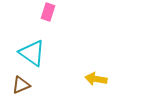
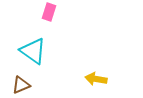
pink rectangle: moved 1 px right
cyan triangle: moved 1 px right, 2 px up
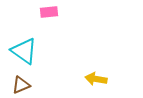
pink rectangle: rotated 66 degrees clockwise
cyan triangle: moved 9 px left
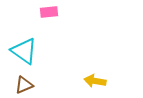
yellow arrow: moved 1 px left, 2 px down
brown triangle: moved 3 px right
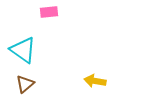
cyan triangle: moved 1 px left, 1 px up
brown triangle: moved 1 px right, 1 px up; rotated 18 degrees counterclockwise
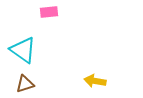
brown triangle: rotated 24 degrees clockwise
